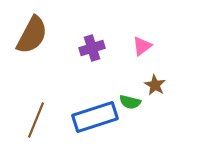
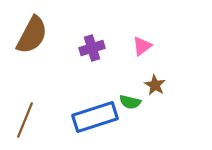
brown line: moved 11 px left
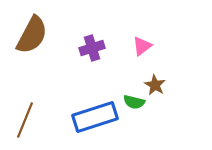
green semicircle: moved 4 px right
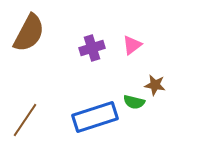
brown semicircle: moved 3 px left, 2 px up
pink triangle: moved 10 px left, 1 px up
brown star: rotated 20 degrees counterclockwise
brown line: rotated 12 degrees clockwise
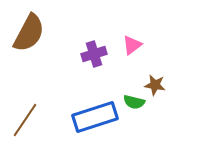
purple cross: moved 2 px right, 6 px down
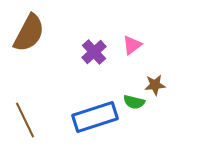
purple cross: moved 2 px up; rotated 25 degrees counterclockwise
brown star: rotated 15 degrees counterclockwise
brown line: rotated 60 degrees counterclockwise
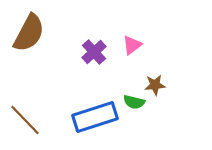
brown line: rotated 18 degrees counterclockwise
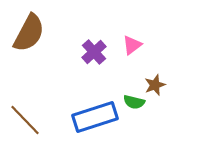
brown star: rotated 15 degrees counterclockwise
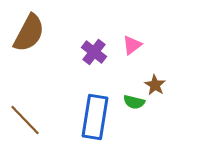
purple cross: rotated 10 degrees counterclockwise
brown star: rotated 20 degrees counterclockwise
blue rectangle: rotated 63 degrees counterclockwise
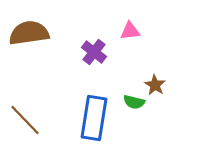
brown semicircle: rotated 126 degrees counterclockwise
pink triangle: moved 2 px left, 14 px up; rotated 30 degrees clockwise
blue rectangle: moved 1 px left, 1 px down
